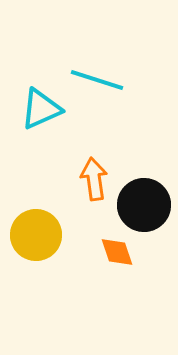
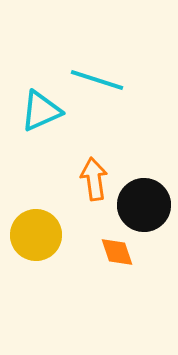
cyan triangle: moved 2 px down
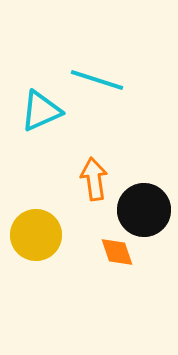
black circle: moved 5 px down
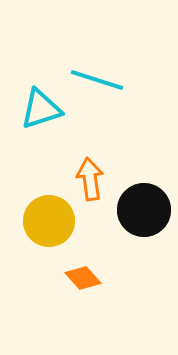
cyan triangle: moved 2 px up; rotated 6 degrees clockwise
orange arrow: moved 4 px left
yellow circle: moved 13 px right, 14 px up
orange diamond: moved 34 px left, 26 px down; rotated 24 degrees counterclockwise
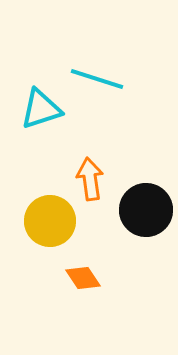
cyan line: moved 1 px up
black circle: moved 2 px right
yellow circle: moved 1 px right
orange diamond: rotated 9 degrees clockwise
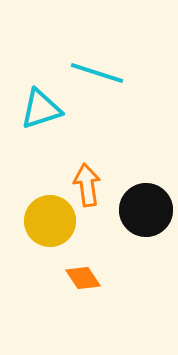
cyan line: moved 6 px up
orange arrow: moved 3 px left, 6 px down
